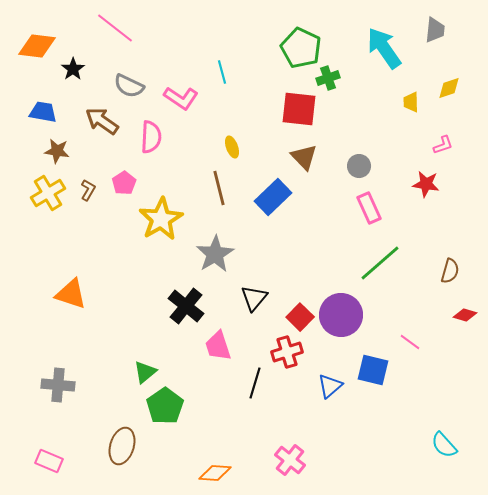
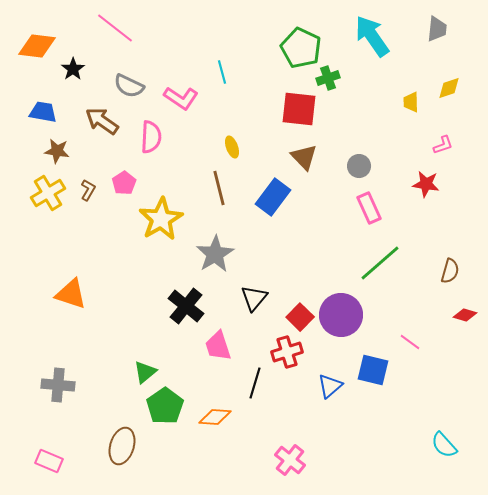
gray trapezoid at (435, 30): moved 2 px right, 1 px up
cyan arrow at (384, 48): moved 12 px left, 12 px up
blue rectangle at (273, 197): rotated 9 degrees counterclockwise
orange diamond at (215, 473): moved 56 px up
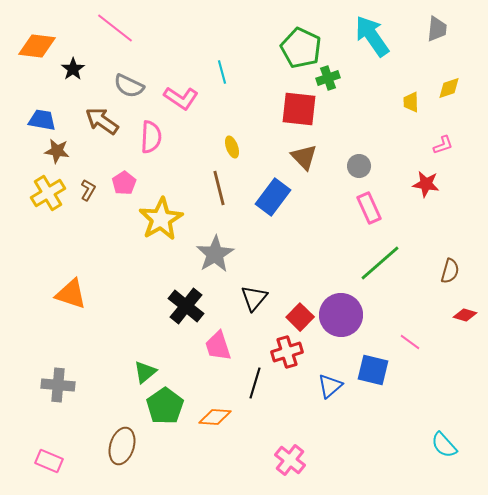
blue trapezoid at (43, 112): moved 1 px left, 8 px down
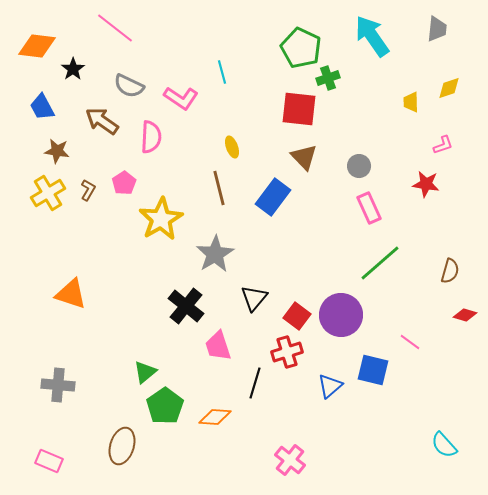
blue trapezoid at (42, 120): moved 13 px up; rotated 128 degrees counterclockwise
red square at (300, 317): moved 3 px left, 1 px up; rotated 8 degrees counterclockwise
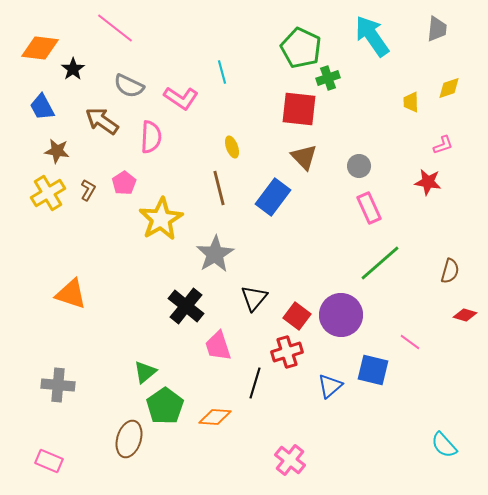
orange diamond at (37, 46): moved 3 px right, 2 px down
red star at (426, 184): moved 2 px right, 2 px up
brown ellipse at (122, 446): moved 7 px right, 7 px up
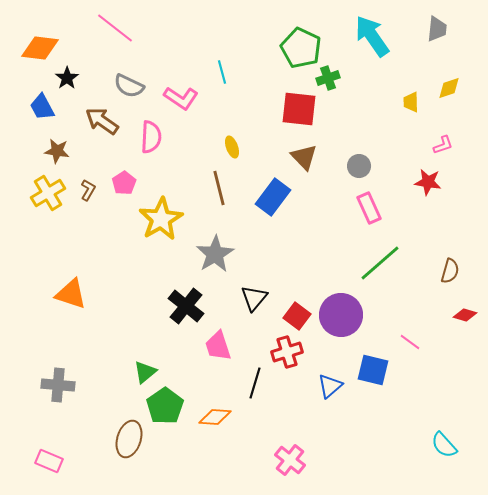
black star at (73, 69): moved 6 px left, 9 px down
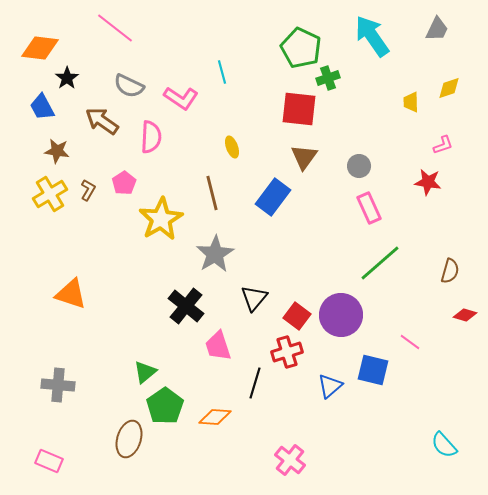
gray trapezoid at (437, 29): rotated 20 degrees clockwise
brown triangle at (304, 157): rotated 20 degrees clockwise
brown line at (219, 188): moved 7 px left, 5 px down
yellow cross at (48, 193): moved 2 px right, 1 px down
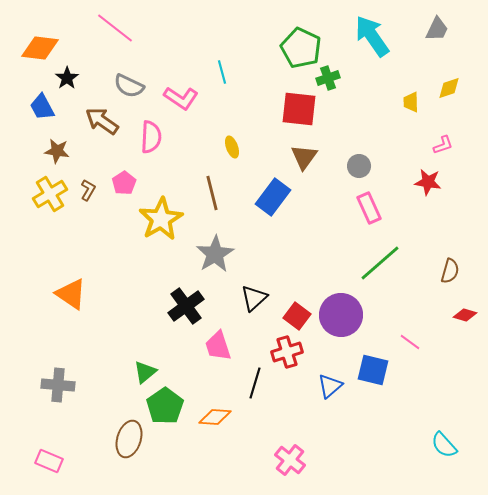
orange triangle at (71, 294): rotated 16 degrees clockwise
black triangle at (254, 298): rotated 8 degrees clockwise
black cross at (186, 306): rotated 15 degrees clockwise
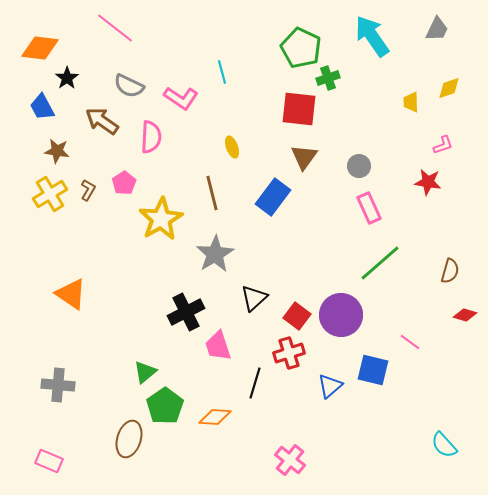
black cross at (186, 306): moved 6 px down; rotated 9 degrees clockwise
red cross at (287, 352): moved 2 px right, 1 px down
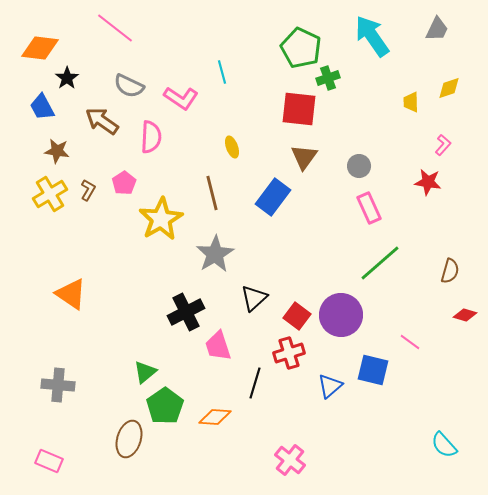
pink L-shape at (443, 145): rotated 30 degrees counterclockwise
